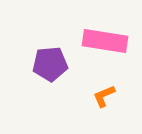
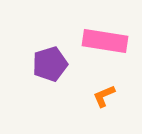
purple pentagon: rotated 12 degrees counterclockwise
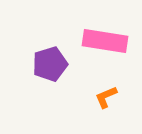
orange L-shape: moved 2 px right, 1 px down
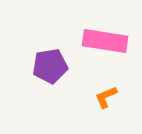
purple pentagon: moved 2 px down; rotated 8 degrees clockwise
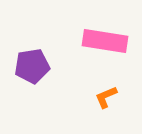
purple pentagon: moved 18 px left
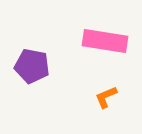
purple pentagon: rotated 20 degrees clockwise
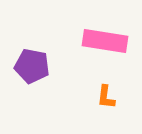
orange L-shape: rotated 60 degrees counterclockwise
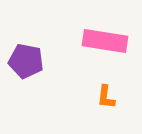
purple pentagon: moved 6 px left, 5 px up
